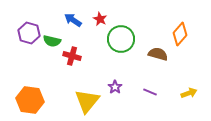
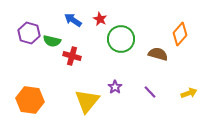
purple line: rotated 24 degrees clockwise
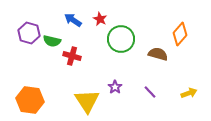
yellow triangle: rotated 12 degrees counterclockwise
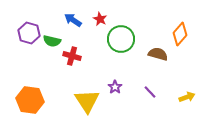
yellow arrow: moved 2 px left, 4 px down
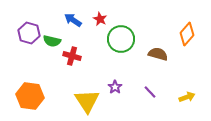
orange diamond: moved 7 px right
orange hexagon: moved 4 px up
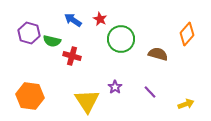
yellow arrow: moved 1 px left, 7 px down
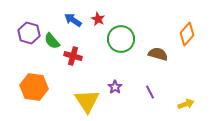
red star: moved 2 px left
green semicircle: rotated 36 degrees clockwise
red cross: moved 1 px right
purple line: rotated 16 degrees clockwise
orange hexagon: moved 4 px right, 9 px up
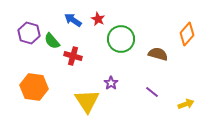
purple star: moved 4 px left, 4 px up
purple line: moved 2 px right; rotated 24 degrees counterclockwise
